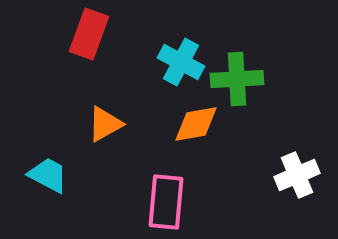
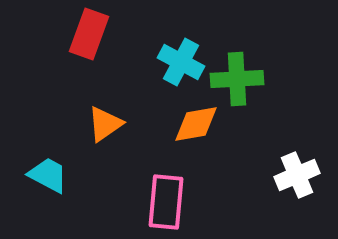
orange triangle: rotated 6 degrees counterclockwise
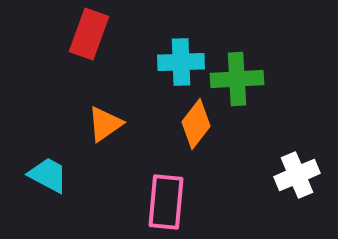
cyan cross: rotated 30 degrees counterclockwise
orange diamond: rotated 42 degrees counterclockwise
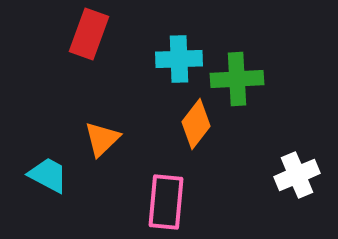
cyan cross: moved 2 px left, 3 px up
orange triangle: moved 3 px left, 15 px down; rotated 9 degrees counterclockwise
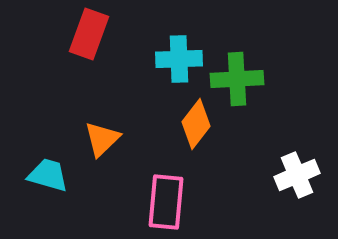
cyan trapezoid: rotated 12 degrees counterclockwise
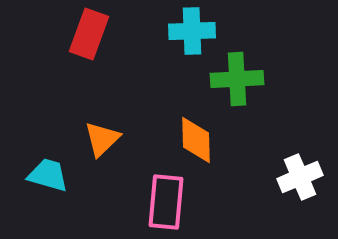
cyan cross: moved 13 px right, 28 px up
orange diamond: moved 16 px down; rotated 39 degrees counterclockwise
white cross: moved 3 px right, 2 px down
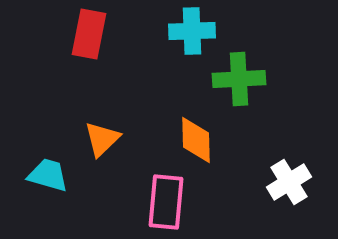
red rectangle: rotated 9 degrees counterclockwise
green cross: moved 2 px right
white cross: moved 11 px left, 5 px down; rotated 9 degrees counterclockwise
